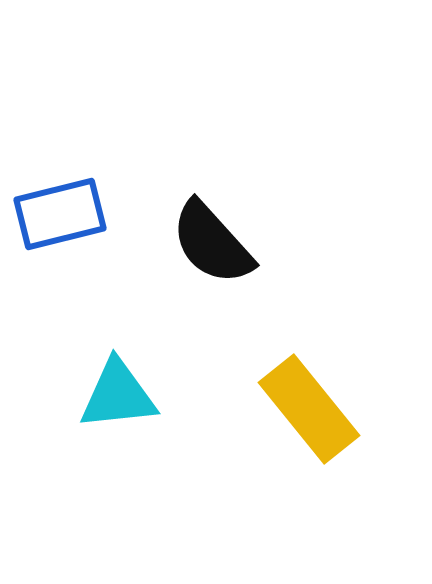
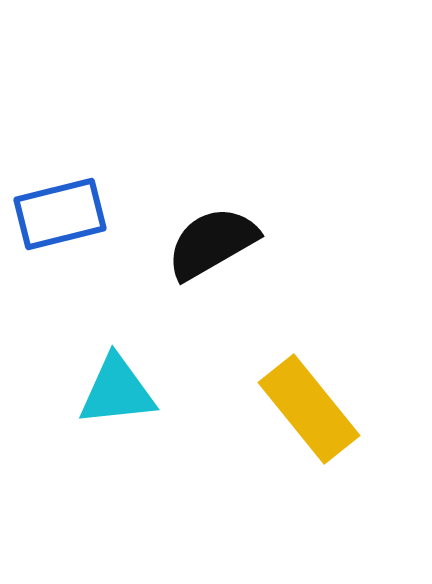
black semicircle: rotated 102 degrees clockwise
cyan triangle: moved 1 px left, 4 px up
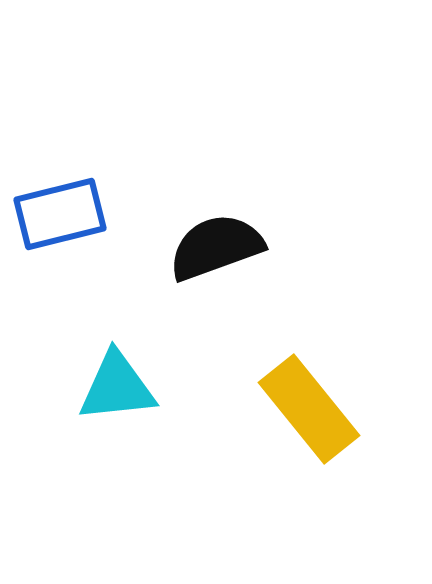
black semicircle: moved 4 px right, 4 px down; rotated 10 degrees clockwise
cyan triangle: moved 4 px up
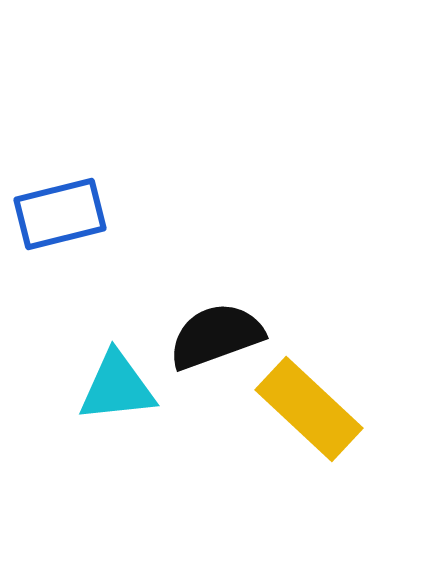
black semicircle: moved 89 px down
yellow rectangle: rotated 8 degrees counterclockwise
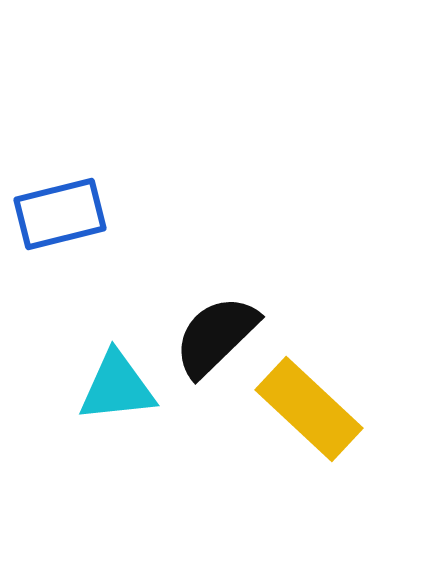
black semicircle: rotated 24 degrees counterclockwise
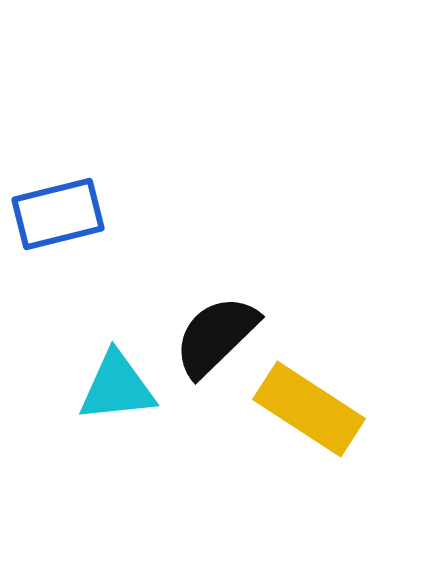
blue rectangle: moved 2 px left
yellow rectangle: rotated 10 degrees counterclockwise
